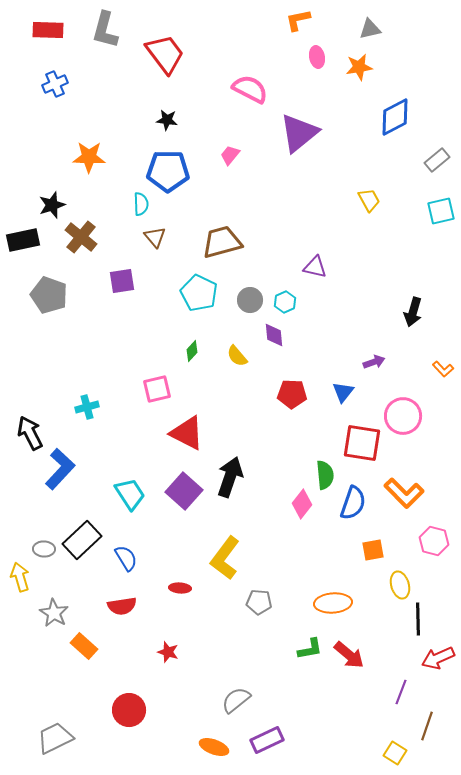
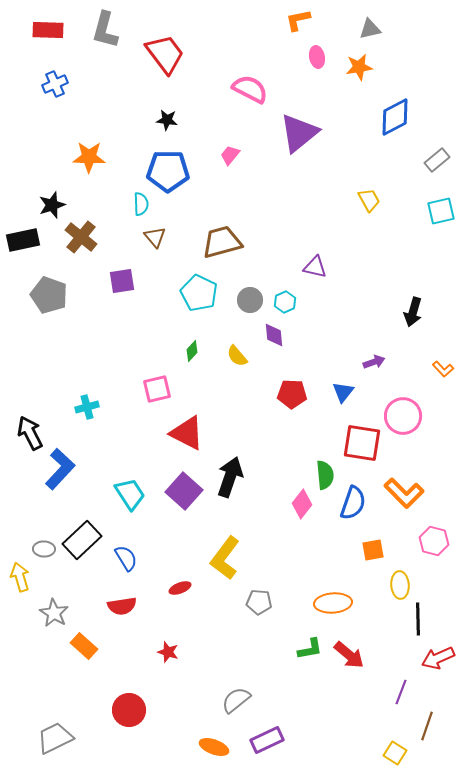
yellow ellipse at (400, 585): rotated 12 degrees clockwise
red ellipse at (180, 588): rotated 25 degrees counterclockwise
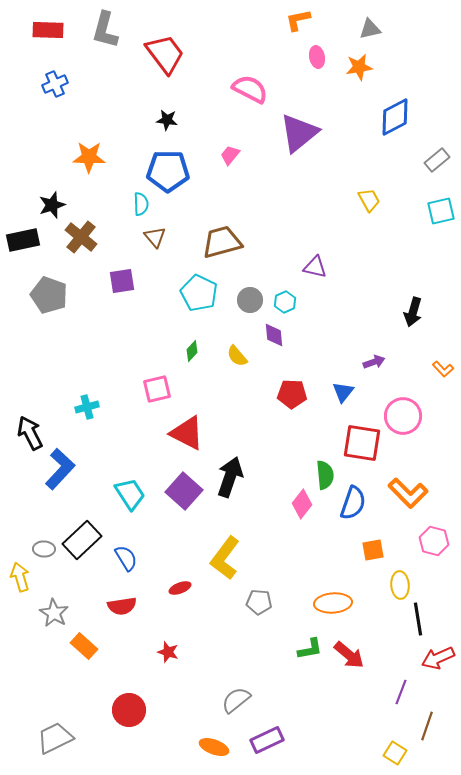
orange L-shape at (404, 493): moved 4 px right
black line at (418, 619): rotated 8 degrees counterclockwise
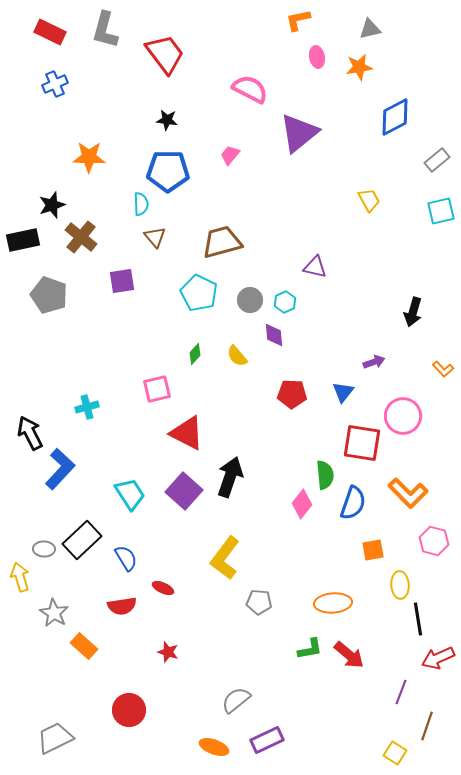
red rectangle at (48, 30): moved 2 px right, 2 px down; rotated 24 degrees clockwise
green diamond at (192, 351): moved 3 px right, 3 px down
red ellipse at (180, 588): moved 17 px left; rotated 45 degrees clockwise
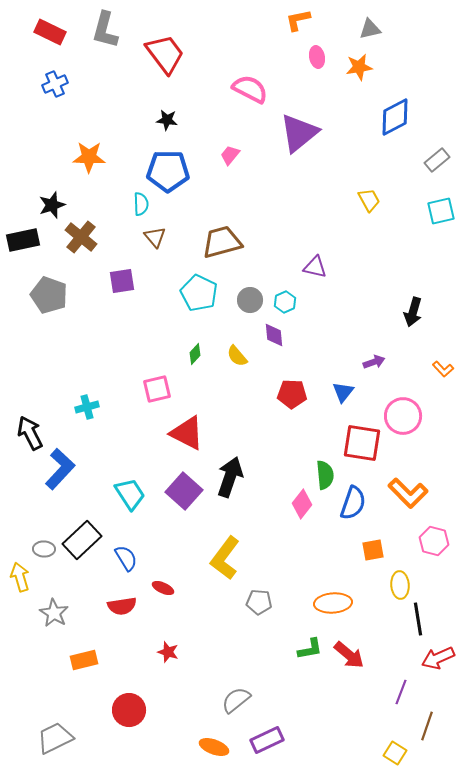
orange rectangle at (84, 646): moved 14 px down; rotated 56 degrees counterclockwise
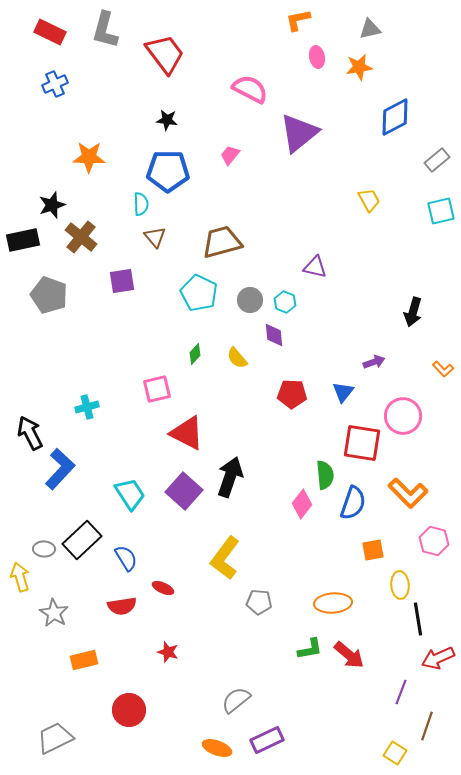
cyan hexagon at (285, 302): rotated 15 degrees counterclockwise
yellow semicircle at (237, 356): moved 2 px down
orange ellipse at (214, 747): moved 3 px right, 1 px down
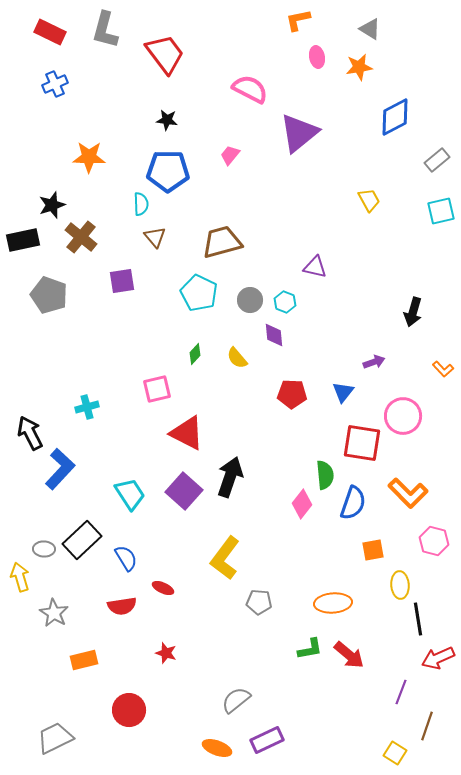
gray triangle at (370, 29): rotated 45 degrees clockwise
red star at (168, 652): moved 2 px left, 1 px down
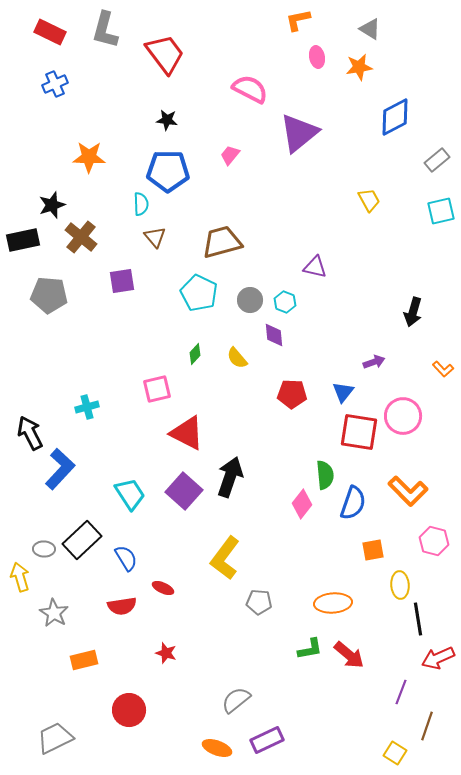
gray pentagon at (49, 295): rotated 15 degrees counterclockwise
red square at (362, 443): moved 3 px left, 11 px up
orange L-shape at (408, 493): moved 2 px up
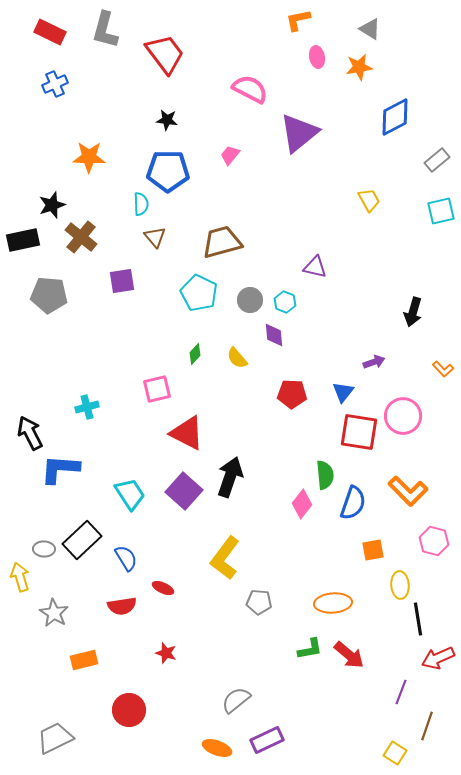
blue L-shape at (60, 469): rotated 129 degrees counterclockwise
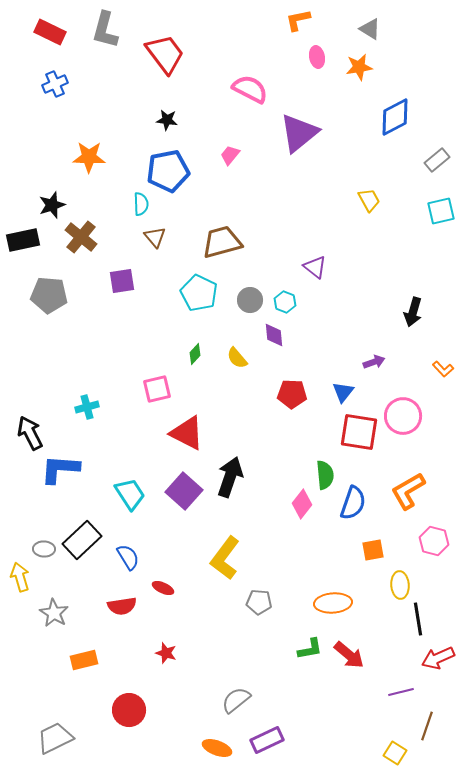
blue pentagon at (168, 171): rotated 12 degrees counterclockwise
purple triangle at (315, 267): rotated 25 degrees clockwise
orange L-shape at (408, 491): rotated 105 degrees clockwise
blue semicircle at (126, 558): moved 2 px right, 1 px up
purple line at (401, 692): rotated 55 degrees clockwise
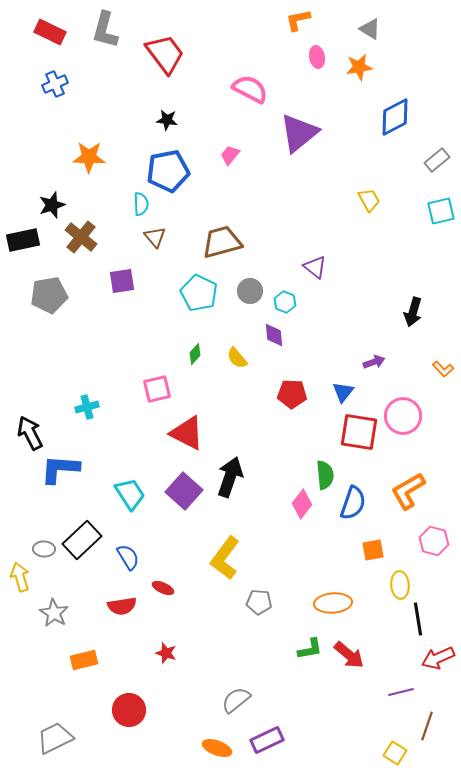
gray pentagon at (49, 295): rotated 15 degrees counterclockwise
gray circle at (250, 300): moved 9 px up
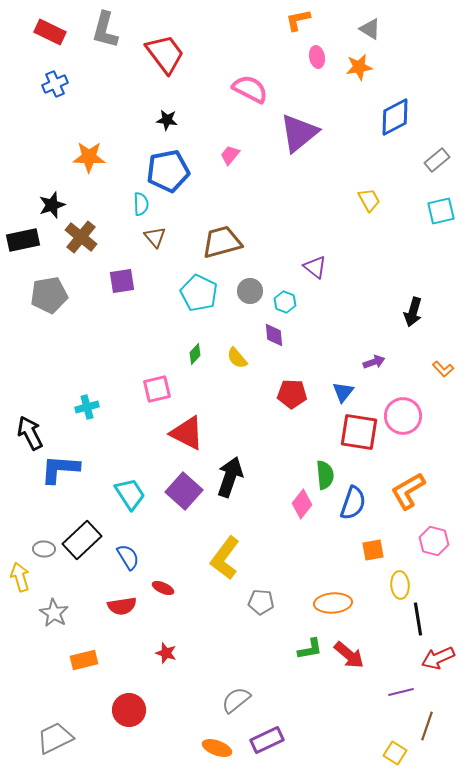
gray pentagon at (259, 602): moved 2 px right
